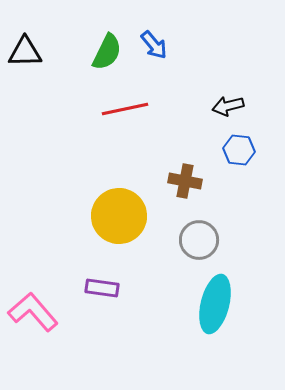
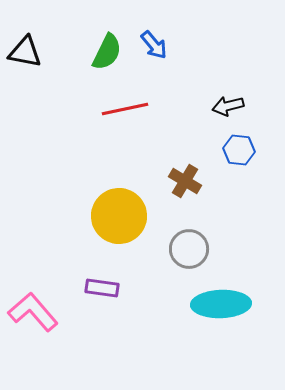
black triangle: rotated 12 degrees clockwise
brown cross: rotated 20 degrees clockwise
gray circle: moved 10 px left, 9 px down
cyan ellipse: moved 6 px right; rotated 74 degrees clockwise
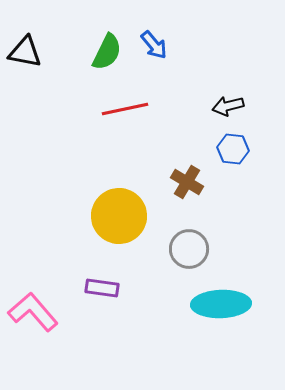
blue hexagon: moved 6 px left, 1 px up
brown cross: moved 2 px right, 1 px down
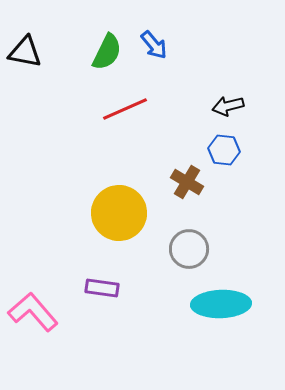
red line: rotated 12 degrees counterclockwise
blue hexagon: moved 9 px left, 1 px down
yellow circle: moved 3 px up
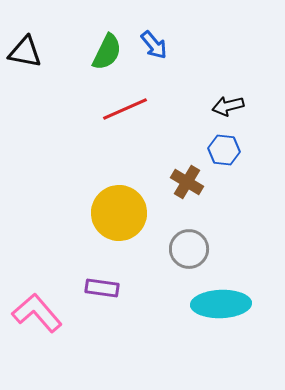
pink L-shape: moved 4 px right, 1 px down
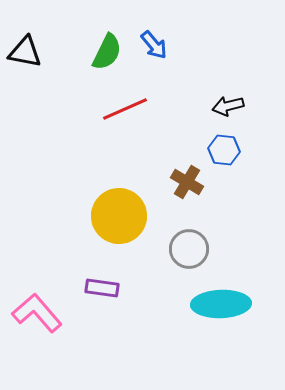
yellow circle: moved 3 px down
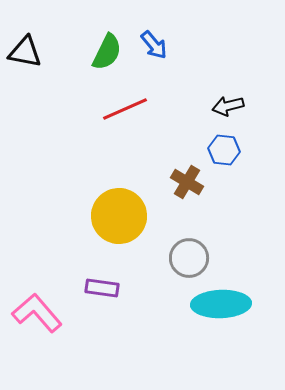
gray circle: moved 9 px down
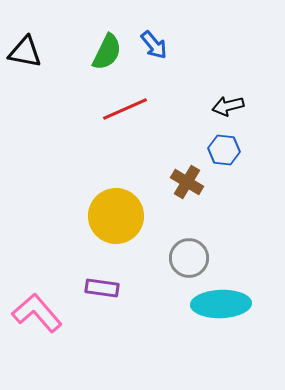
yellow circle: moved 3 px left
